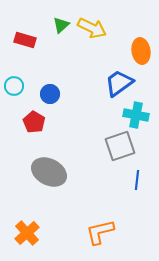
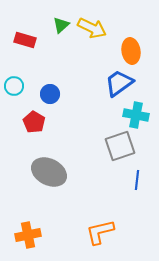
orange ellipse: moved 10 px left
orange cross: moved 1 px right, 2 px down; rotated 30 degrees clockwise
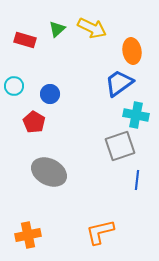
green triangle: moved 4 px left, 4 px down
orange ellipse: moved 1 px right
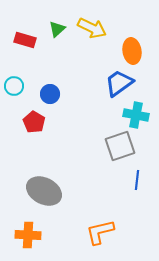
gray ellipse: moved 5 px left, 19 px down
orange cross: rotated 15 degrees clockwise
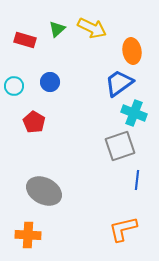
blue circle: moved 12 px up
cyan cross: moved 2 px left, 2 px up; rotated 10 degrees clockwise
orange L-shape: moved 23 px right, 3 px up
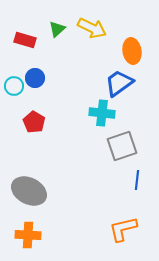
blue circle: moved 15 px left, 4 px up
cyan cross: moved 32 px left; rotated 15 degrees counterclockwise
gray square: moved 2 px right
gray ellipse: moved 15 px left
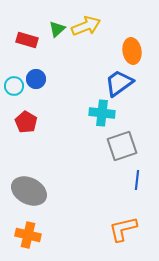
yellow arrow: moved 6 px left, 2 px up; rotated 48 degrees counterclockwise
red rectangle: moved 2 px right
blue circle: moved 1 px right, 1 px down
red pentagon: moved 8 px left
orange cross: rotated 10 degrees clockwise
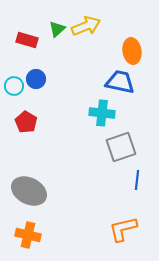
blue trapezoid: moved 1 px right, 1 px up; rotated 48 degrees clockwise
gray square: moved 1 px left, 1 px down
